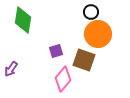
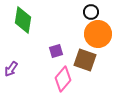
brown square: moved 1 px right
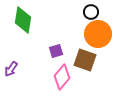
pink diamond: moved 1 px left, 2 px up
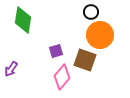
orange circle: moved 2 px right, 1 px down
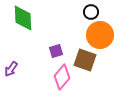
green diamond: moved 2 px up; rotated 12 degrees counterclockwise
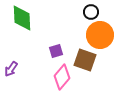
green diamond: moved 1 px left
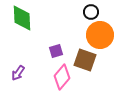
purple arrow: moved 7 px right, 4 px down
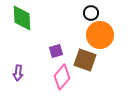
black circle: moved 1 px down
purple arrow: rotated 28 degrees counterclockwise
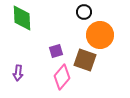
black circle: moved 7 px left, 1 px up
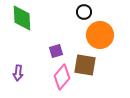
brown square: moved 5 px down; rotated 10 degrees counterclockwise
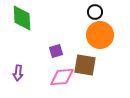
black circle: moved 11 px right
pink diamond: rotated 45 degrees clockwise
